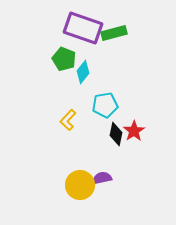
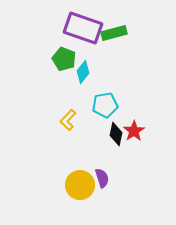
purple semicircle: rotated 84 degrees clockwise
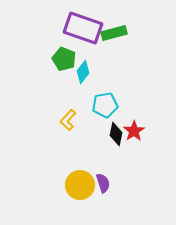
purple semicircle: moved 1 px right, 5 px down
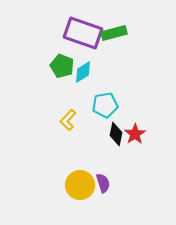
purple rectangle: moved 5 px down
green pentagon: moved 2 px left, 7 px down
cyan diamond: rotated 20 degrees clockwise
red star: moved 1 px right, 3 px down
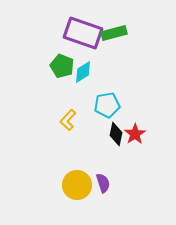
cyan pentagon: moved 2 px right
yellow circle: moved 3 px left
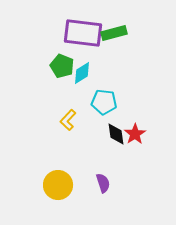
purple rectangle: rotated 12 degrees counterclockwise
cyan diamond: moved 1 px left, 1 px down
cyan pentagon: moved 3 px left, 3 px up; rotated 15 degrees clockwise
black diamond: rotated 20 degrees counterclockwise
yellow circle: moved 19 px left
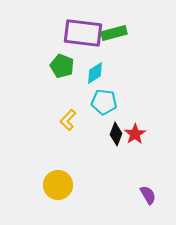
cyan diamond: moved 13 px right
black diamond: rotated 30 degrees clockwise
purple semicircle: moved 45 px right, 12 px down; rotated 12 degrees counterclockwise
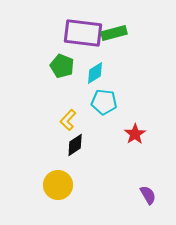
black diamond: moved 41 px left, 11 px down; rotated 35 degrees clockwise
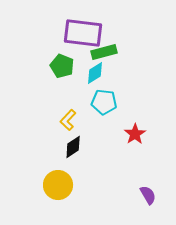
green rectangle: moved 10 px left, 19 px down
black diamond: moved 2 px left, 2 px down
